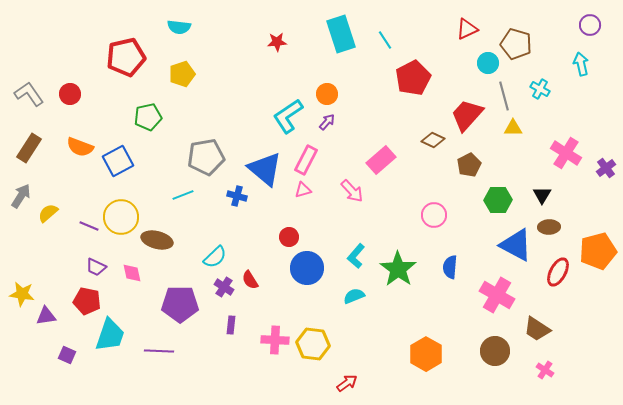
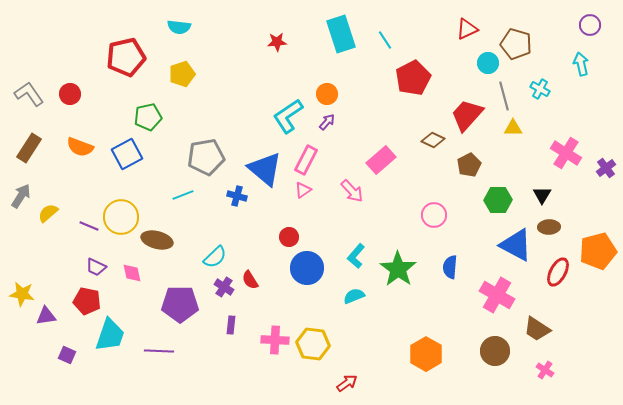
blue square at (118, 161): moved 9 px right, 7 px up
pink triangle at (303, 190): rotated 18 degrees counterclockwise
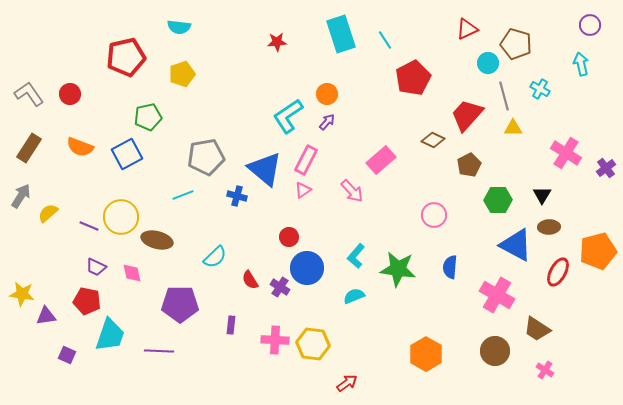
green star at (398, 269): rotated 27 degrees counterclockwise
purple cross at (224, 287): moved 56 px right
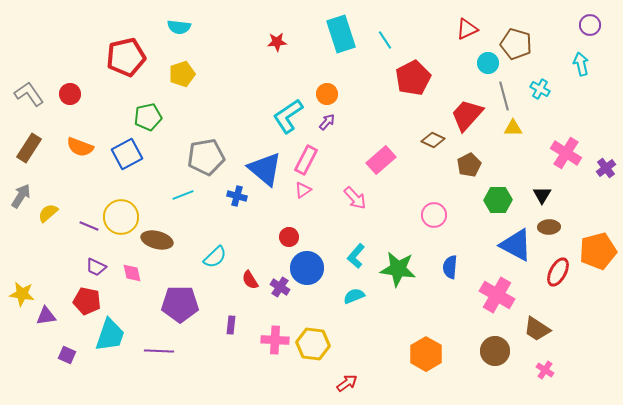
pink arrow at (352, 191): moved 3 px right, 7 px down
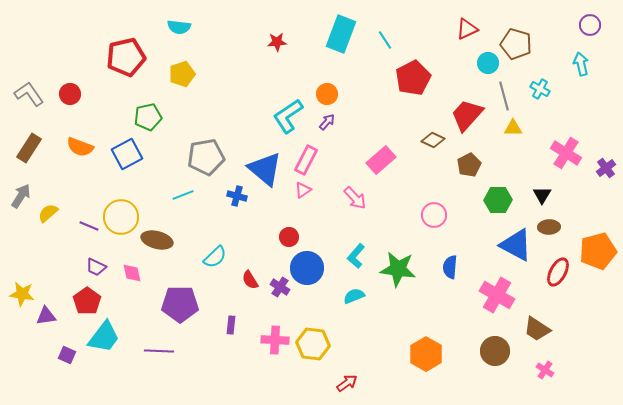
cyan rectangle at (341, 34): rotated 39 degrees clockwise
red pentagon at (87, 301): rotated 24 degrees clockwise
cyan trapezoid at (110, 335): moved 6 px left, 2 px down; rotated 18 degrees clockwise
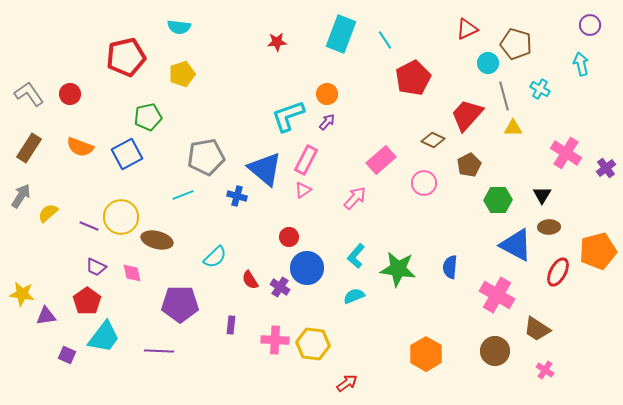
cyan L-shape at (288, 116): rotated 15 degrees clockwise
pink arrow at (355, 198): rotated 95 degrees counterclockwise
pink circle at (434, 215): moved 10 px left, 32 px up
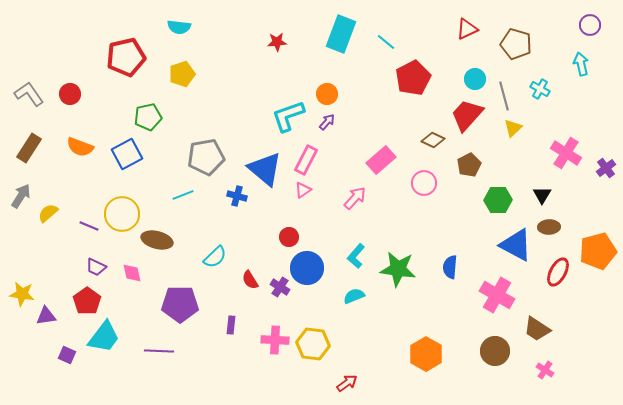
cyan line at (385, 40): moved 1 px right, 2 px down; rotated 18 degrees counterclockwise
cyan circle at (488, 63): moved 13 px left, 16 px down
yellow triangle at (513, 128): rotated 42 degrees counterclockwise
yellow circle at (121, 217): moved 1 px right, 3 px up
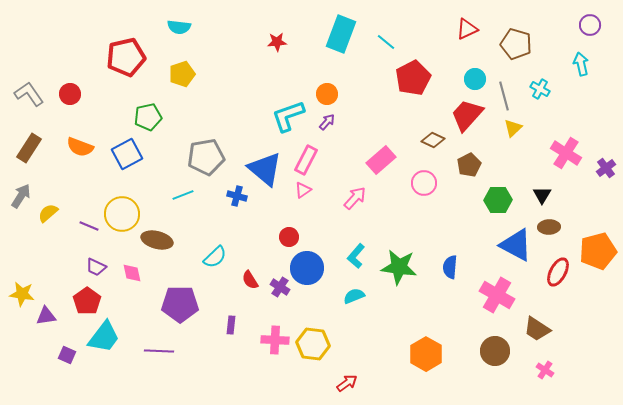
green star at (398, 269): moved 1 px right, 2 px up
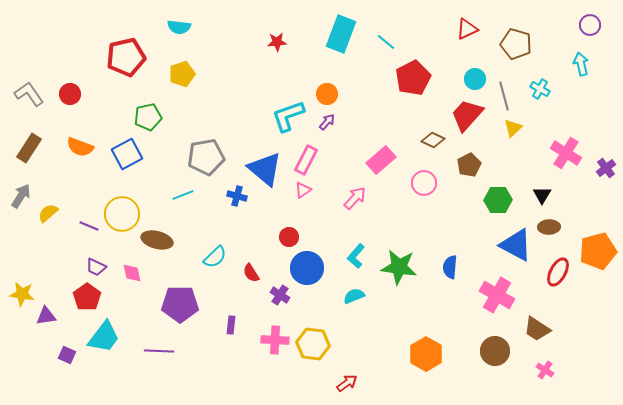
red semicircle at (250, 280): moved 1 px right, 7 px up
purple cross at (280, 287): moved 8 px down
red pentagon at (87, 301): moved 4 px up
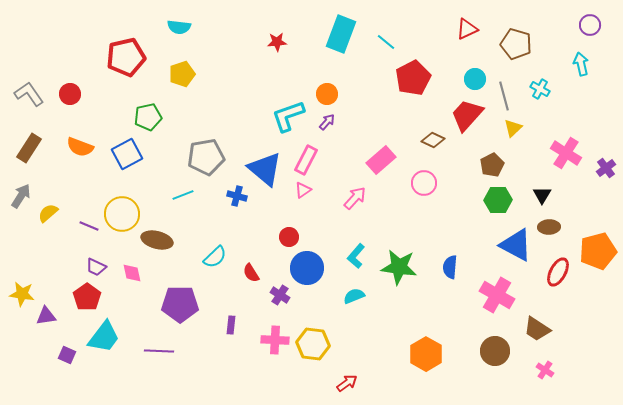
brown pentagon at (469, 165): moved 23 px right
